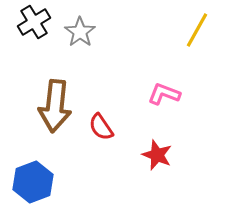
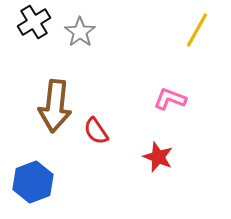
pink L-shape: moved 6 px right, 5 px down
red semicircle: moved 5 px left, 4 px down
red star: moved 1 px right, 2 px down
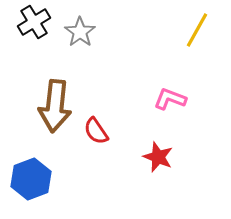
blue hexagon: moved 2 px left, 3 px up
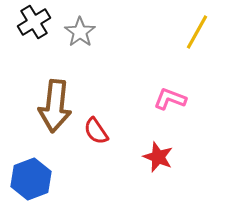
yellow line: moved 2 px down
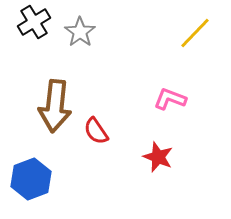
yellow line: moved 2 px left, 1 px down; rotated 15 degrees clockwise
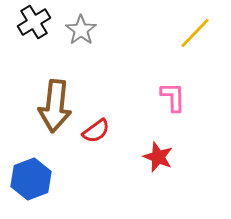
gray star: moved 1 px right, 2 px up
pink L-shape: moved 3 px right, 2 px up; rotated 68 degrees clockwise
red semicircle: rotated 92 degrees counterclockwise
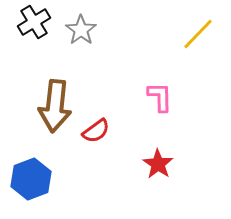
yellow line: moved 3 px right, 1 px down
pink L-shape: moved 13 px left
red star: moved 7 px down; rotated 12 degrees clockwise
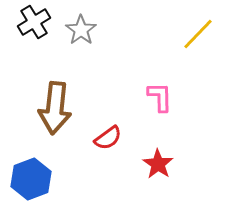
brown arrow: moved 2 px down
red semicircle: moved 12 px right, 7 px down
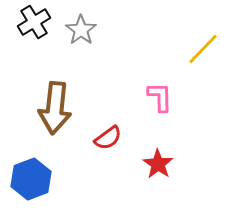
yellow line: moved 5 px right, 15 px down
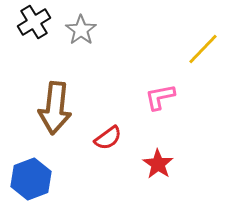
pink L-shape: rotated 100 degrees counterclockwise
